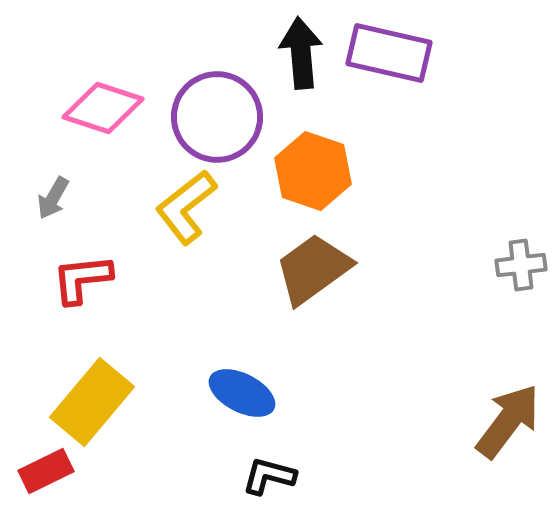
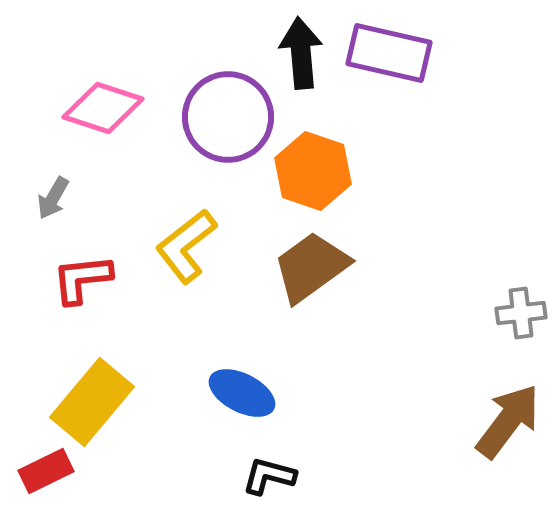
purple circle: moved 11 px right
yellow L-shape: moved 39 px down
gray cross: moved 48 px down
brown trapezoid: moved 2 px left, 2 px up
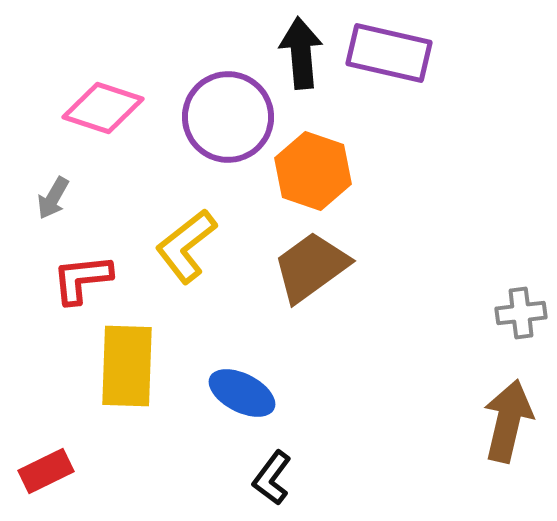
yellow rectangle: moved 35 px right, 36 px up; rotated 38 degrees counterclockwise
brown arrow: rotated 24 degrees counterclockwise
black L-shape: moved 3 px right, 2 px down; rotated 68 degrees counterclockwise
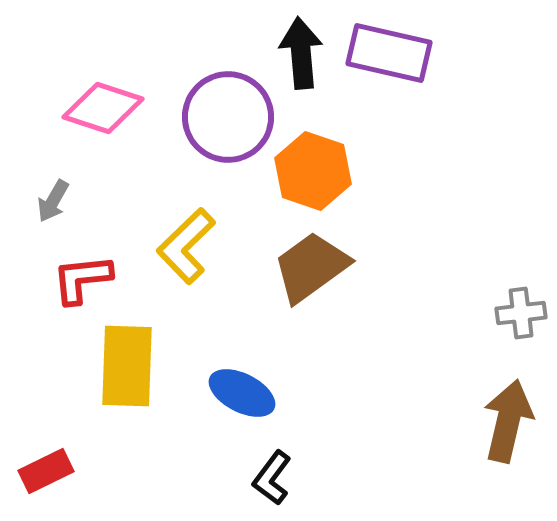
gray arrow: moved 3 px down
yellow L-shape: rotated 6 degrees counterclockwise
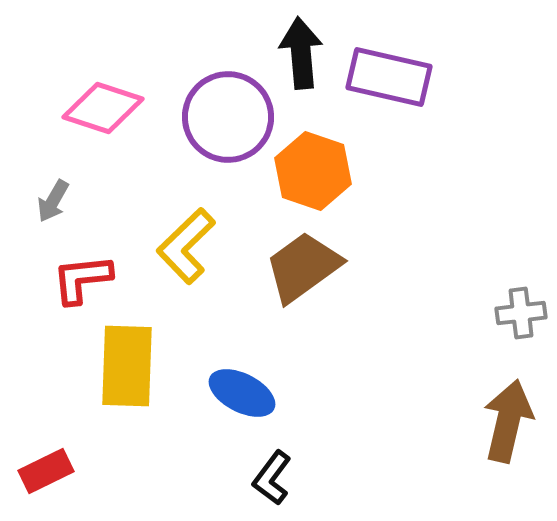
purple rectangle: moved 24 px down
brown trapezoid: moved 8 px left
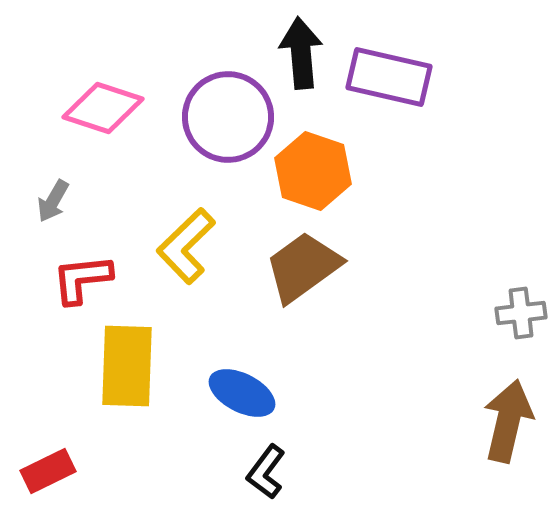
red rectangle: moved 2 px right
black L-shape: moved 6 px left, 6 px up
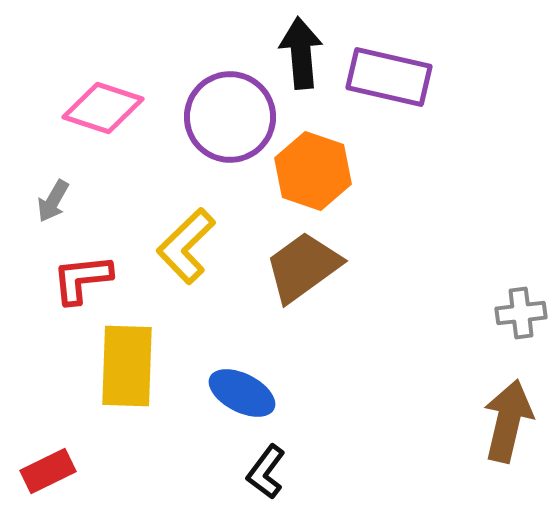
purple circle: moved 2 px right
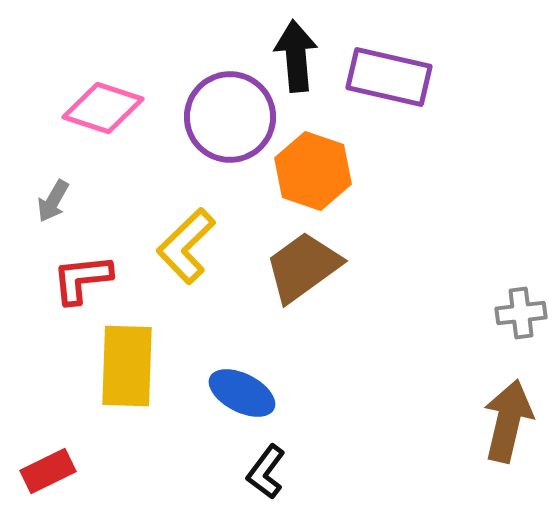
black arrow: moved 5 px left, 3 px down
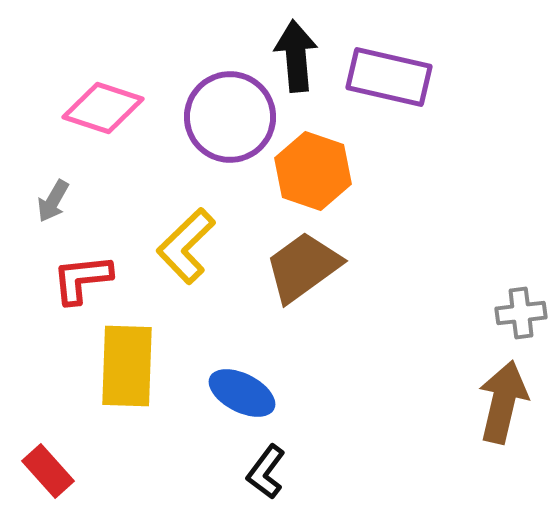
brown arrow: moved 5 px left, 19 px up
red rectangle: rotated 74 degrees clockwise
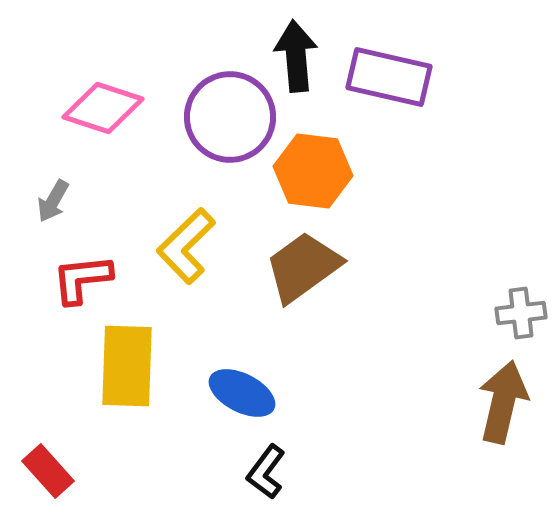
orange hexagon: rotated 12 degrees counterclockwise
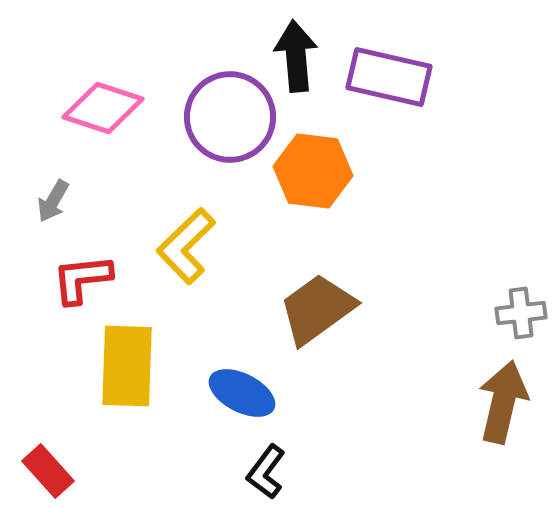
brown trapezoid: moved 14 px right, 42 px down
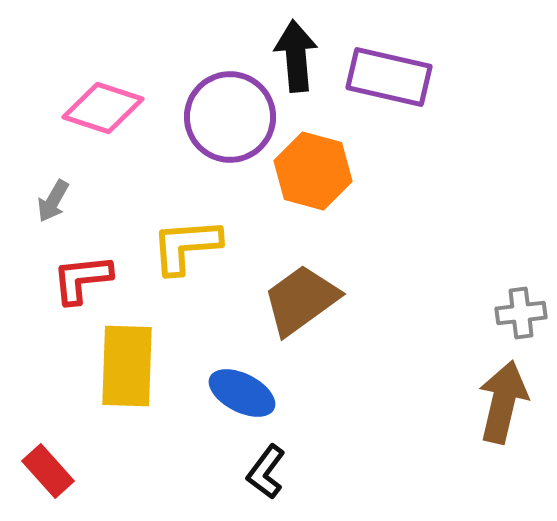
orange hexagon: rotated 8 degrees clockwise
yellow L-shape: rotated 40 degrees clockwise
brown trapezoid: moved 16 px left, 9 px up
